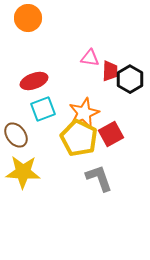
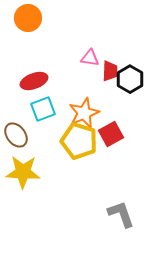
yellow pentagon: moved 3 px down; rotated 9 degrees counterclockwise
gray L-shape: moved 22 px right, 36 px down
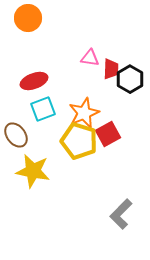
red trapezoid: moved 1 px right, 2 px up
red square: moved 3 px left
yellow star: moved 10 px right, 1 px up; rotated 8 degrees clockwise
gray L-shape: rotated 116 degrees counterclockwise
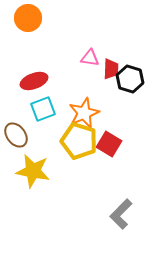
black hexagon: rotated 12 degrees counterclockwise
red square: moved 1 px right, 10 px down; rotated 30 degrees counterclockwise
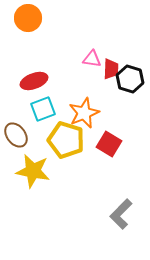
pink triangle: moved 2 px right, 1 px down
yellow pentagon: moved 13 px left, 1 px up
